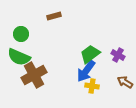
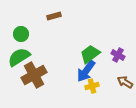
green semicircle: rotated 125 degrees clockwise
yellow cross: rotated 24 degrees counterclockwise
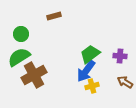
purple cross: moved 2 px right, 1 px down; rotated 24 degrees counterclockwise
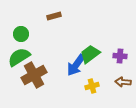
blue arrow: moved 10 px left, 6 px up
brown arrow: moved 2 px left; rotated 28 degrees counterclockwise
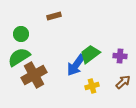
brown arrow: rotated 133 degrees clockwise
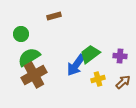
green semicircle: moved 10 px right
yellow cross: moved 6 px right, 7 px up
